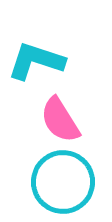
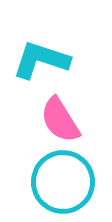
cyan L-shape: moved 5 px right, 1 px up
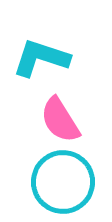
cyan L-shape: moved 2 px up
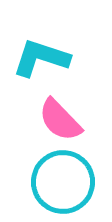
pink semicircle: rotated 12 degrees counterclockwise
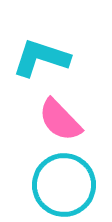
cyan circle: moved 1 px right, 3 px down
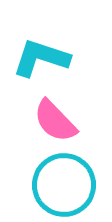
pink semicircle: moved 5 px left, 1 px down
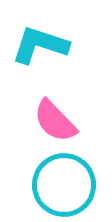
cyan L-shape: moved 1 px left, 13 px up
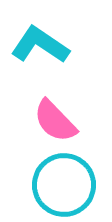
cyan L-shape: rotated 16 degrees clockwise
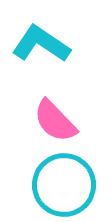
cyan L-shape: moved 1 px right, 1 px up
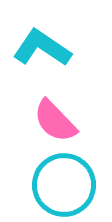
cyan L-shape: moved 1 px right, 4 px down
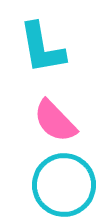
cyan L-shape: rotated 134 degrees counterclockwise
